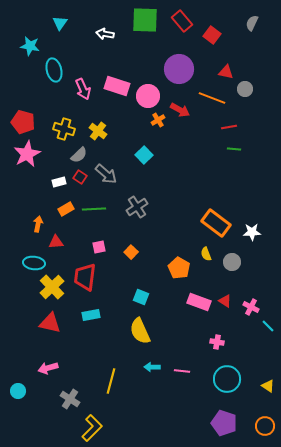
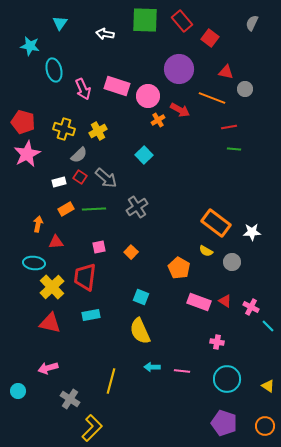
red square at (212, 35): moved 2 px left, 3 px down
yellow cross at (98, 131): rotated 24 degrees clockwise
gray arrow at (106, 174): moved 4 px down
yellow semicircle at (206, 254): moved 3 px up; rotated 40 degrees counterclockwise
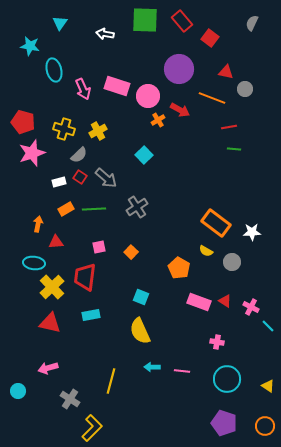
pink star at (27, 154): moved 5 px right, 1 px up; rotated 8 degrees clockwise
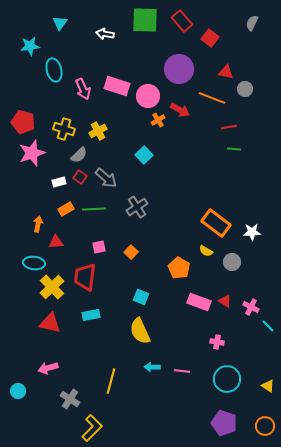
cyan star at (30, 46): rotated 18 degrees counterclockwise
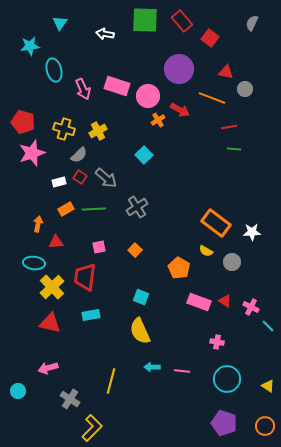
orange square at (131, 252): moved 4 px right, 2 px up
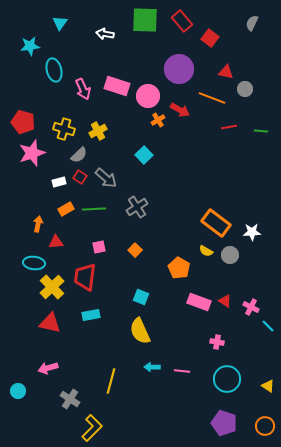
green line at (234, 149): moved 27 px right, 18 px up
gray circle at (232, 262): moved 2 px left, 7 px up
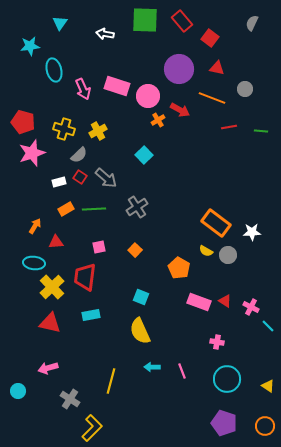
red triangle at (226, 72): moved 9 px left, 4 px up
orange arrow at (38, 224): moved 3 px left, 2 px down; rotated 21 degrees clockwise
gray circle at (230, 255): moved 2 px left
pink line at (182, 371): rotated 63 degrees clockwise
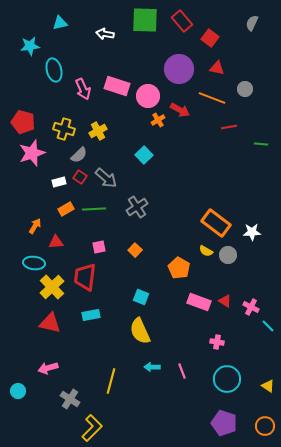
cyan triangle at (60, 23): rotated 42 degrees clockwise
green line at (261, 131): moved 13 px down
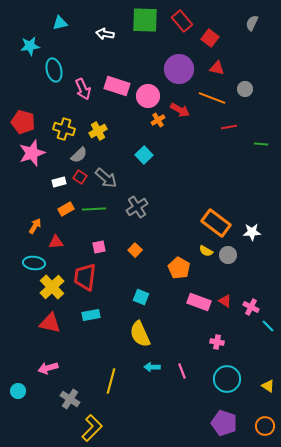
yellow semicircle at (140, 331): moved 3 px down
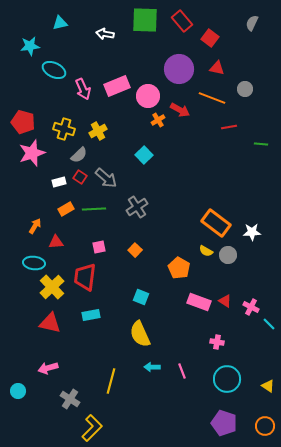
cyan ellipse at (54, 70): rotated 50 degrees counterclockwise
pink rectangle at (117, 86): rotated 40 degrees counterclockwise
cyan line at (268, 326): moved 1 px right, 2 px up
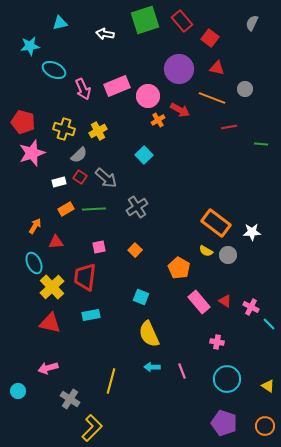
green square at (145, 20): rotated 20 degrees counterclockwise
cyan ellipse at (34, 263): rotated 60 degrees clockwise
pink rectangle at (199, 302): rotated 30 degrees clockwise
yellow semicircle at (140, 334): moved 9 px right
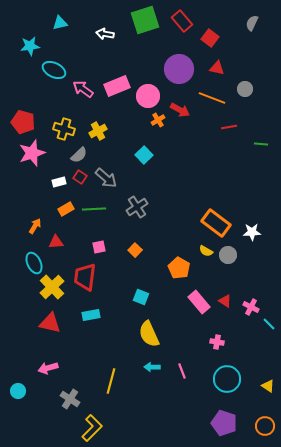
pink arrow at (83, 89): rotated 150 degrees clockwise
